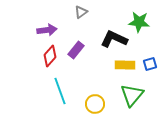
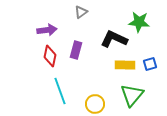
purple rectangle: rotated 24 degrees counterclockwise
red diamond: rotated 30 degrees counterclockwise
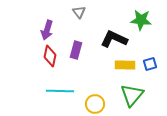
gray triangle: moved 2 px left; rotated 32 degrees counterclockwise
green star: moved 2 px right, 2 px up
purple arrow: rotated 114 degrees clockwise
cyan line: rotated 68 degrees counterclockwise
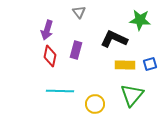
green star: moved 1 px left
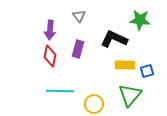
gray triangle: moved 4 px down
purple arrow: moved 3 px right; rotated 12 degrees counterclockwise
purple rectangle: moved 2 px right, 1 px up
blue square: moved 3 px left, 7 px down
green triangle: moved 2 px left
yellow circle: moved 1 px left
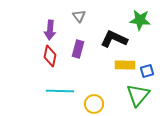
green triangle: moved 8 px right
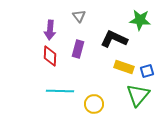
red diamond: rotated 10 degrees counterclockwise
yellow rectangle: moved 1 px left, 2 px down; rotated 18 degrees clockwise
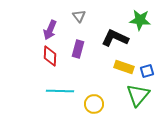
purple arrow: rotated 18 degrees clockwise
black L-shape: moved 1 px right, 1 px up
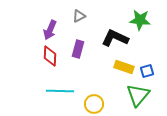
gray triangle: rotated 40 degrees clockwise
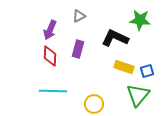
cyan line: moved 7 px left
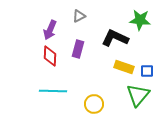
blue square: rotated 16 degrees clockwise
